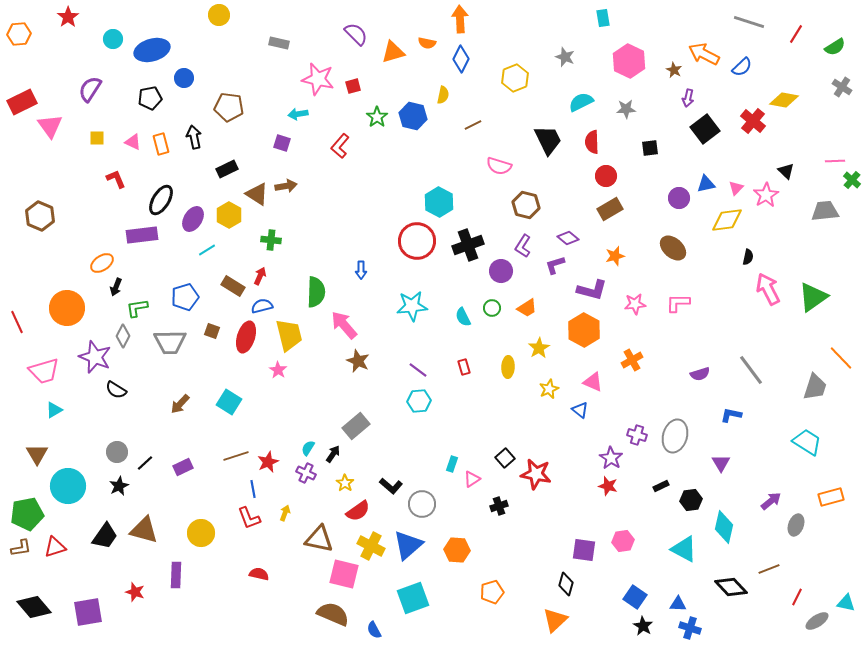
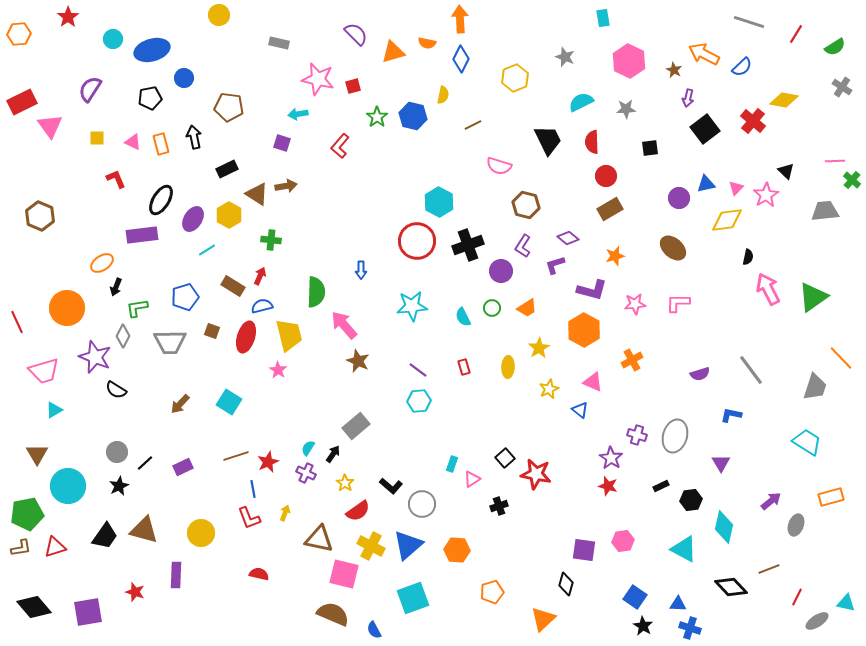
orange triangle at (555, 620): moved 12 px left, 1 px up
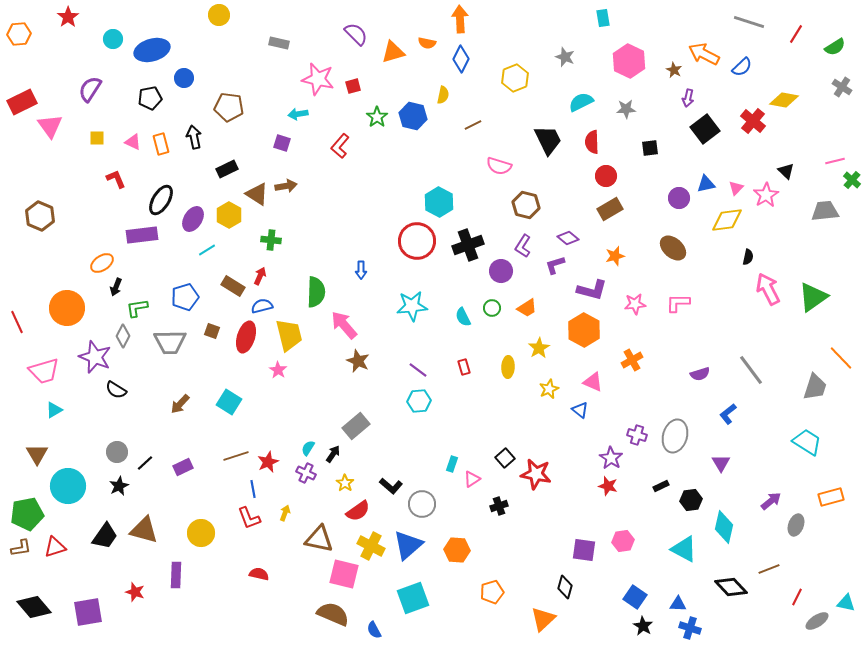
pink line at (835, 161): rotated 12 degrees counterclockwise
blue L-shape at (731, 415): moved 3 px left, 1 px up; rotated 50 degrees counterclockwise
black diamond at (566, 584): moved 1 px left, 3 px down
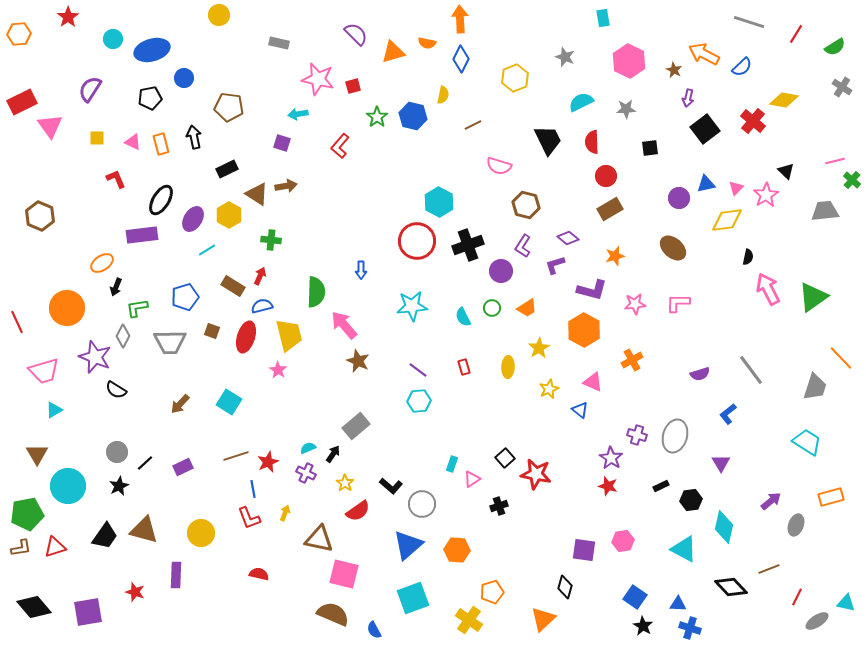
cyan semicircle at (308, 448): rotated 35 degrees clockwise
yellow cross at (371, 546): moved 98 px right, 74 px down; rotated 8 degrees clockwise
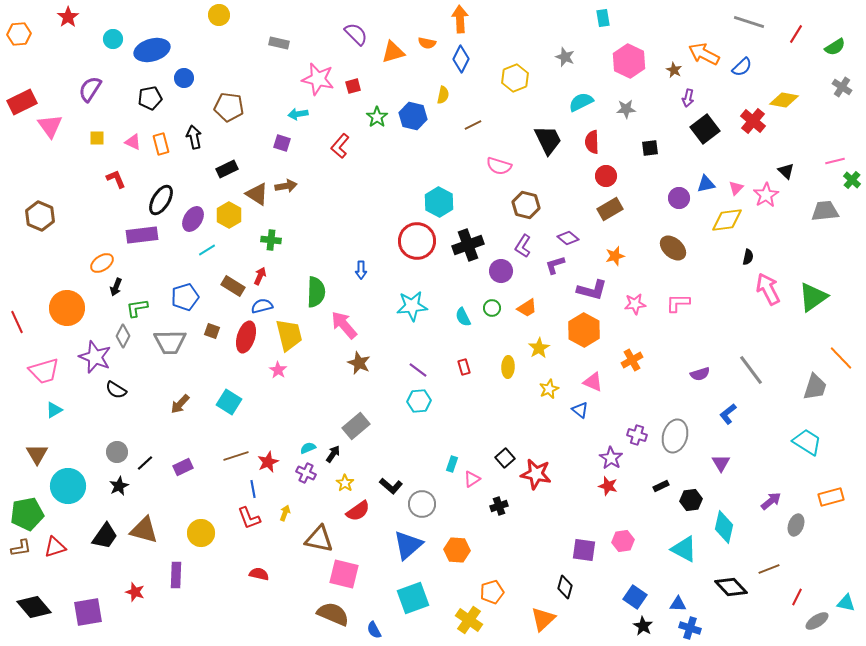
brown star at (358, 361): moved 1 px right, 2 px down
